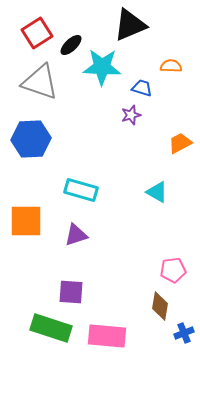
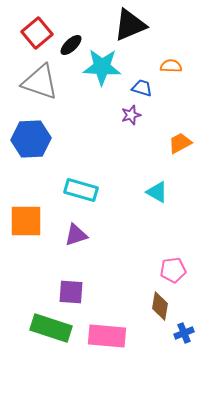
red square: rotated 8 degrees counterclockwise
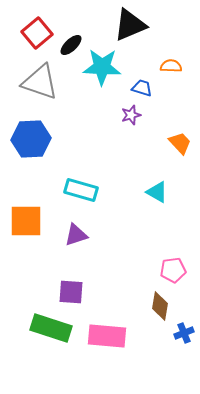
orange trapezoid: rotated 75 degrees clockwise
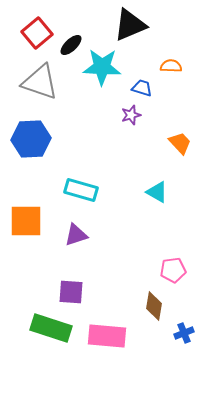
brown diamond: moved 6 px left
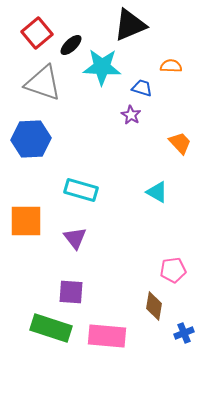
gray triangle: moved 3 px right, 1 px down
purple star: rotated 24 degrees counterclockwise
purple triangle: moved 1 px left, 3 px down; rotated 50 degrees counterclockwise
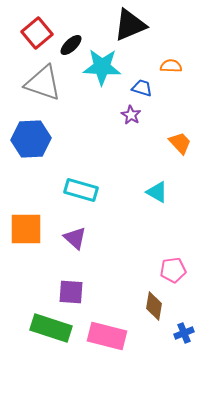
orange square: moved 8 px down
purple triangle: rotated 10 degrees counterclockwise
pink rectangle: rotated 9 degrees clockwise
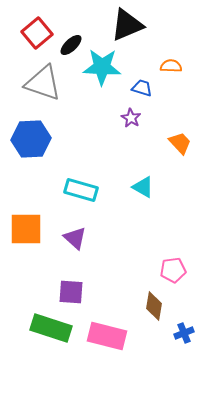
black triangle: moved 3 px left
purple star: moved 3 px down
cyan triangle: moved 14 px left, 5 px up
